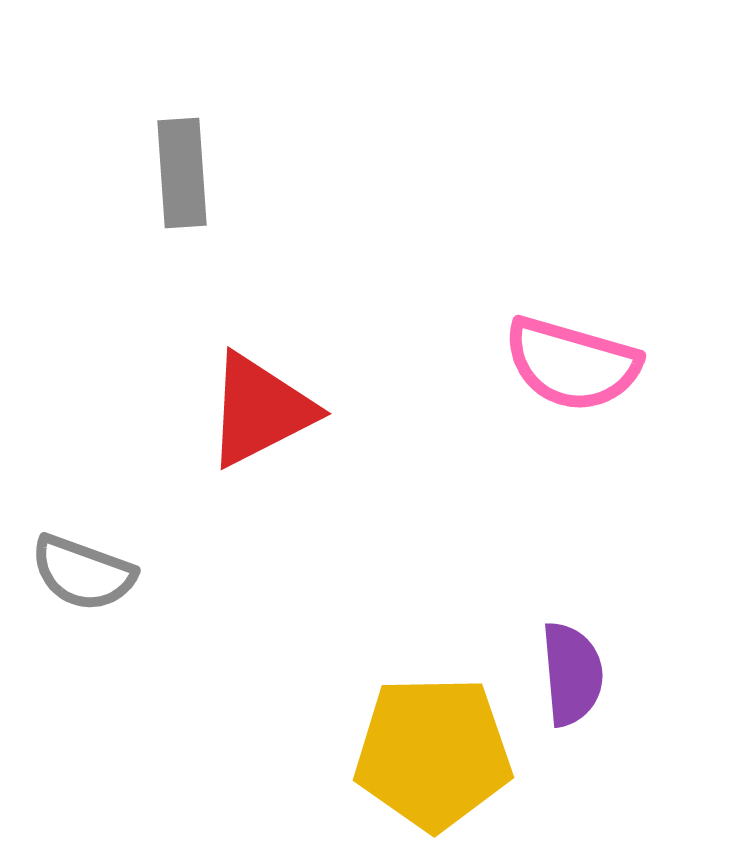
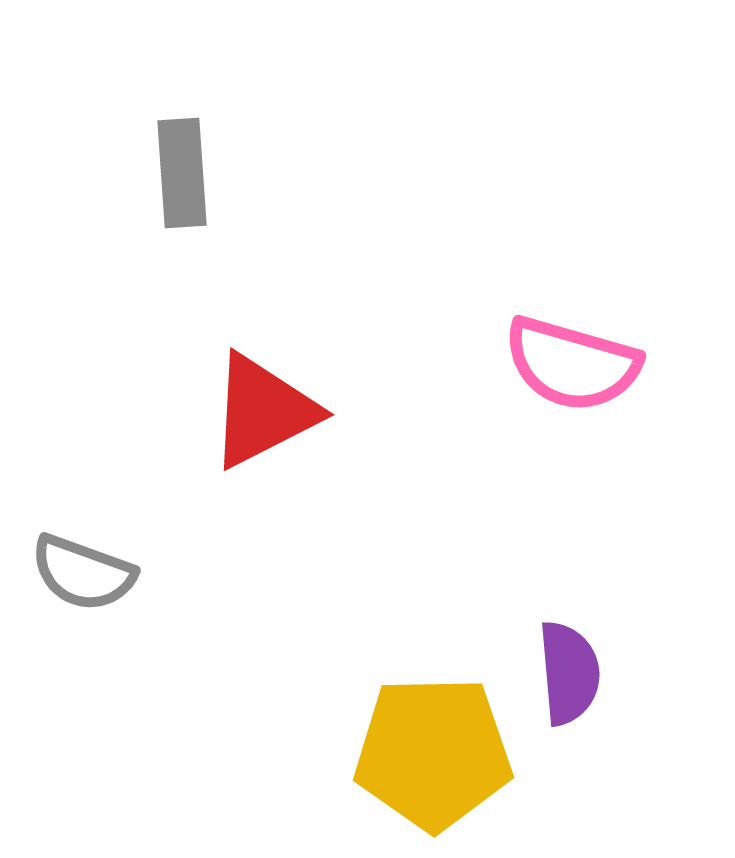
red triangle: moved 3 px right, 1 px down
purple semicircle: moved 3 px left, 1 px up
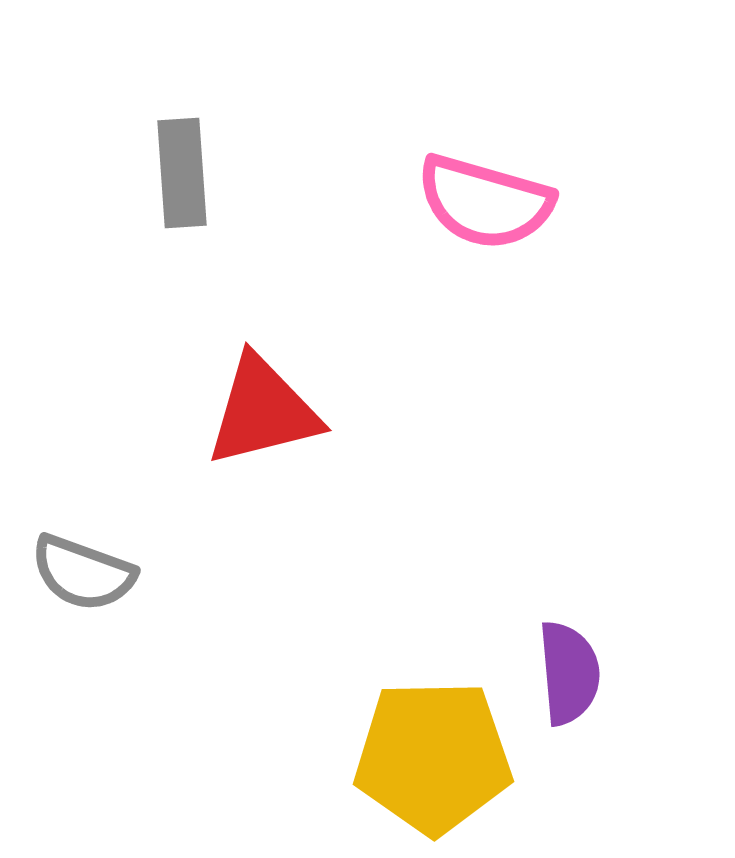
pink semicircle: moved 87 px left, 162 px up
red triangle: rotated 13 degrees clockwise
yellow pentagon: moved 4 px down
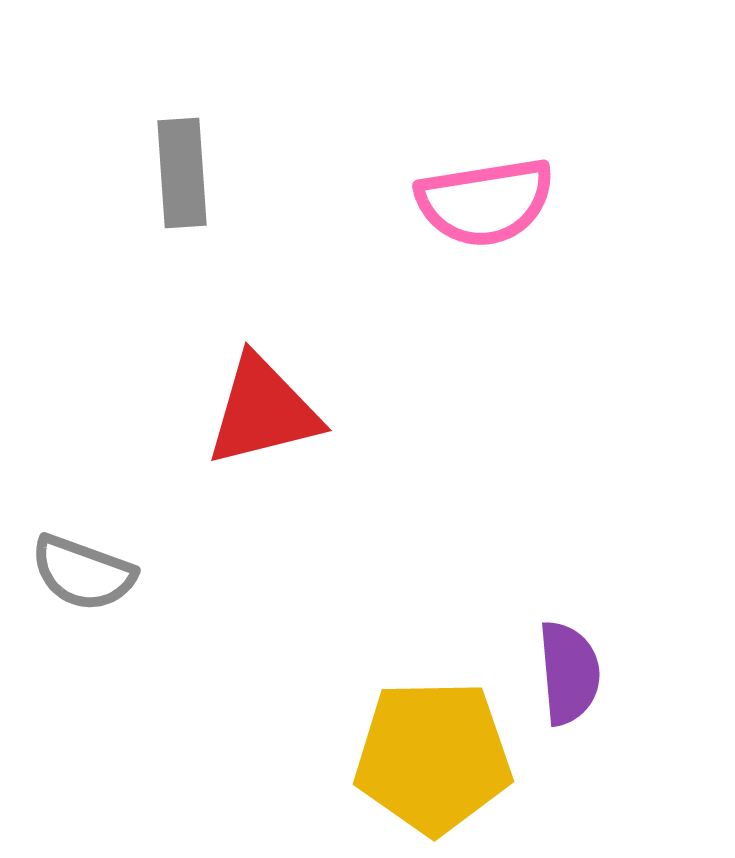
pink semicircle: rotated 25 degrees counterclockwise
